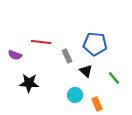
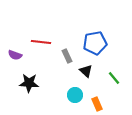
blue pentagon: moved 1 px up; rotated 15 degrees counterclockwise
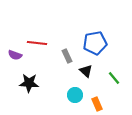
red line: moved 4 px left, 1 px down
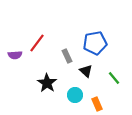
red line: rotated 60 degrees counterclockwise
purple semicircle: rotated 24 degrees counterclockwise
black star: moved 18 px right; rotated 30 degrees clockwise
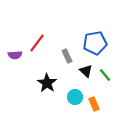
green line: moved 9 px left, 3 px up
cyan circle: moved 2 px down
orange rectangle: moved 3 px left
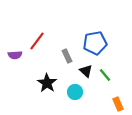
red line: moved 2 px up
cyan circle: moved 5 px up
orange rectangle: moved 24 px right
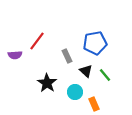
orange rectangle: moved 24 px left
